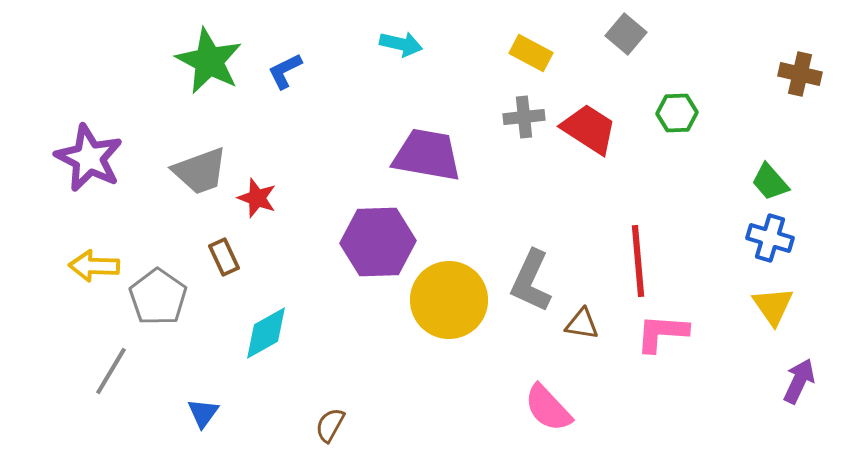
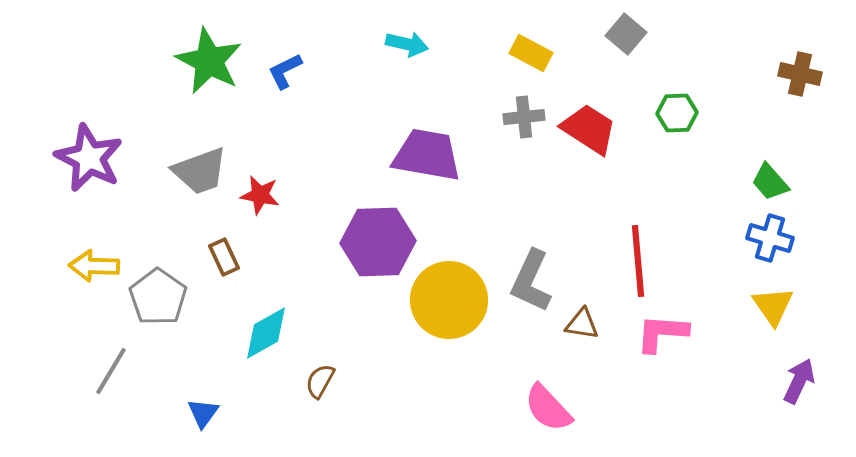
cyan arrow: moved 6 px right
red star: moved 3 px right, 3 px up; rotated 9 degrees counterclockwise
brown semicircle: moved 10 px left, 44 px up
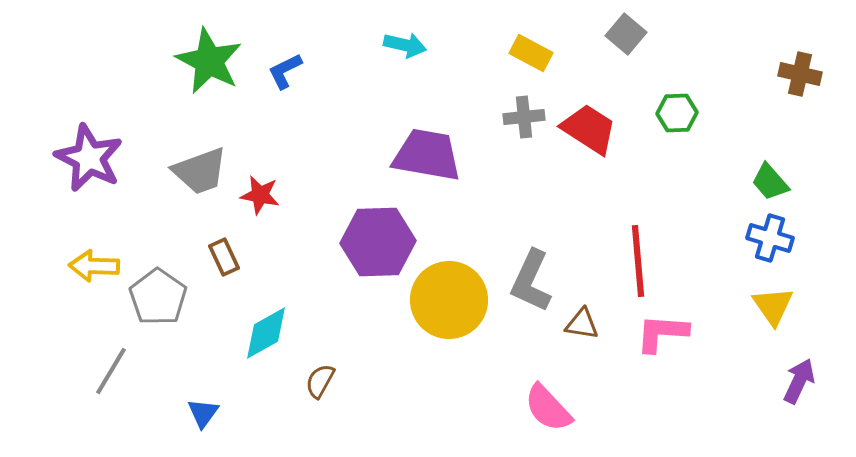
cyan arrow: moved 2 px left, 1 px down
